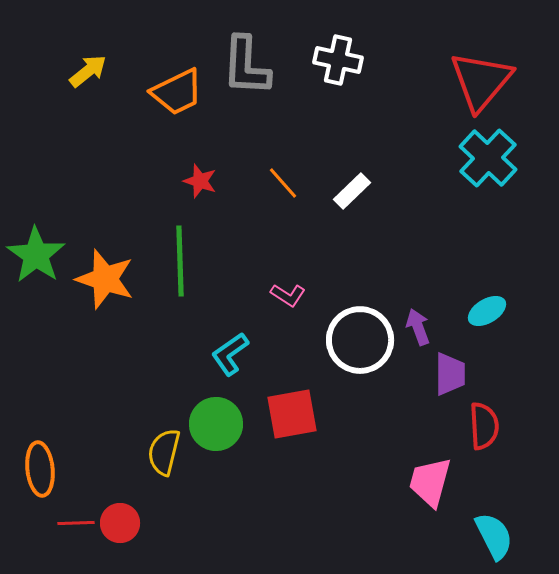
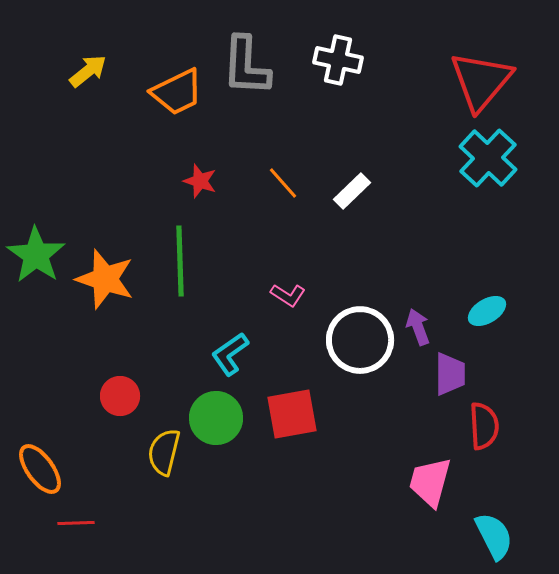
green circle: moved 6 px up
orange ellipse: rotated 30 degrees counterclockwise
red circle: moved 127 px up
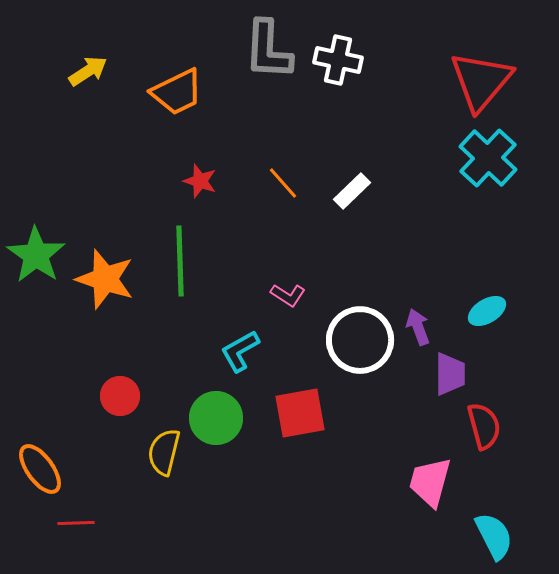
gray L-shape: moved 22 px right, 16 px up
yellow arrow: rotated 6 degrees clockwise
cyan L-shape: moved 10 px right, 3 px up; rotated 6 degrees clockwise
red square: moved 8 px right, 1 px up
red semicircle: rotated 12 degrees counterclockwise
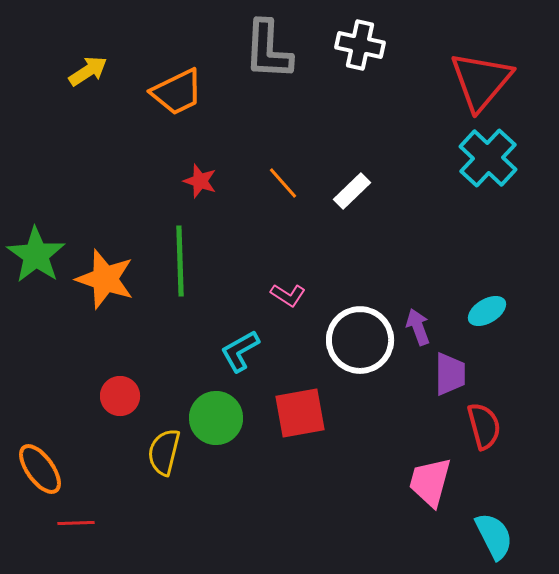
white cross: moved 22 px right, 15 px up
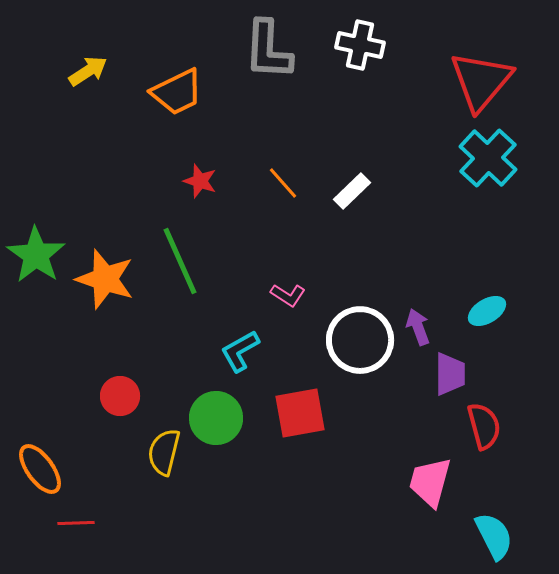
green line: rotated 22 degrees counterclockwise
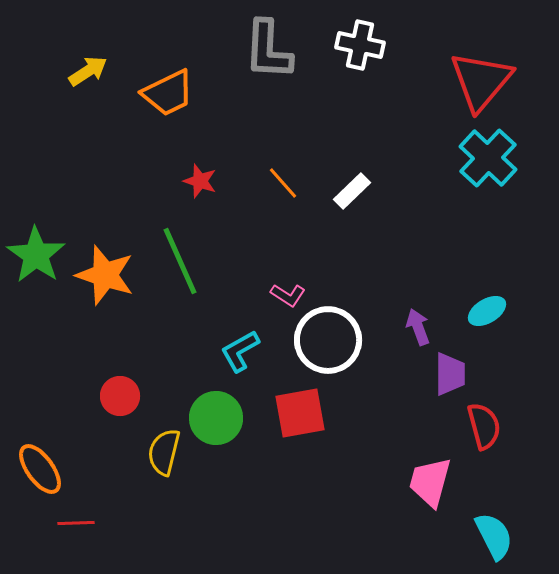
orange trapezoid: moved 9 px left, 1 px down
orange star: moved 4 px up
white circle: moved 32 px left
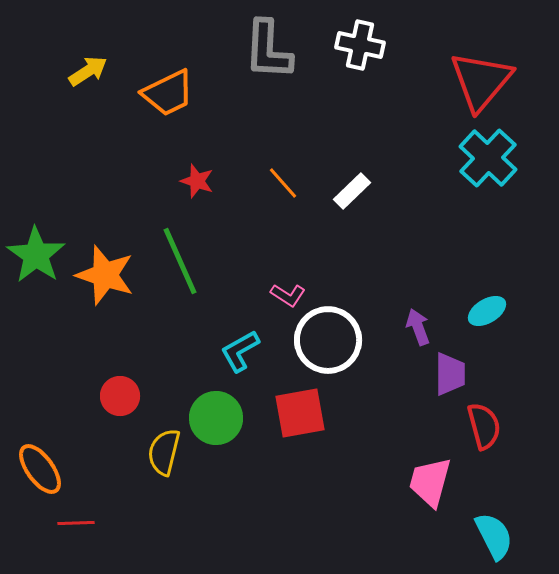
red star: moved 3 px left
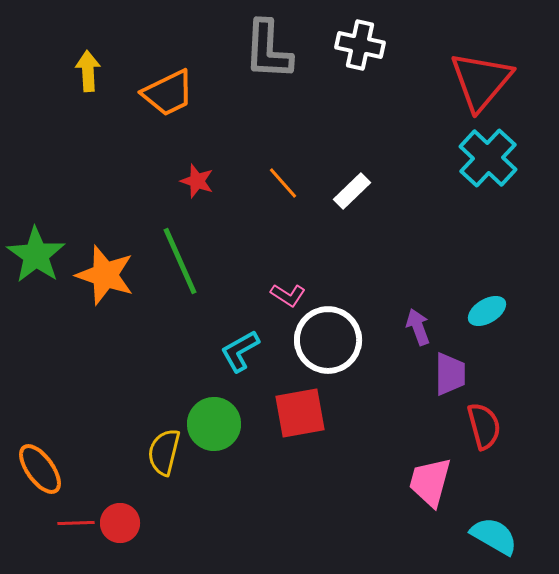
yellow arrow: rotated 60 degrees counterclockwise
red circle: moved 127 px down
green circle: moved 2 px left, 6 px down
cyan semicircle: rotated 33 degrees counterclockwise
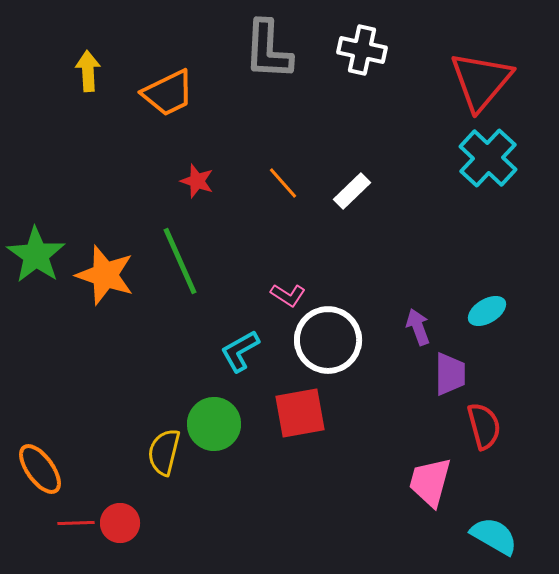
white cross: moved 2 px right, 5 px down
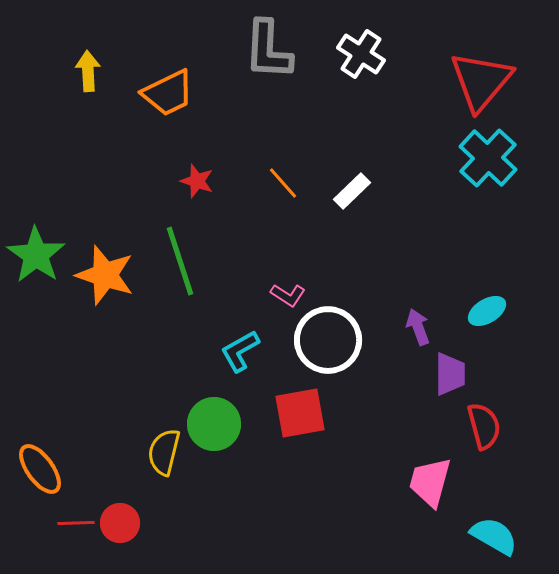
white cross: moved 1 px left, 4 px down; rotated 21 degrees clockwise
green line: rotated 6 degrees clockwise
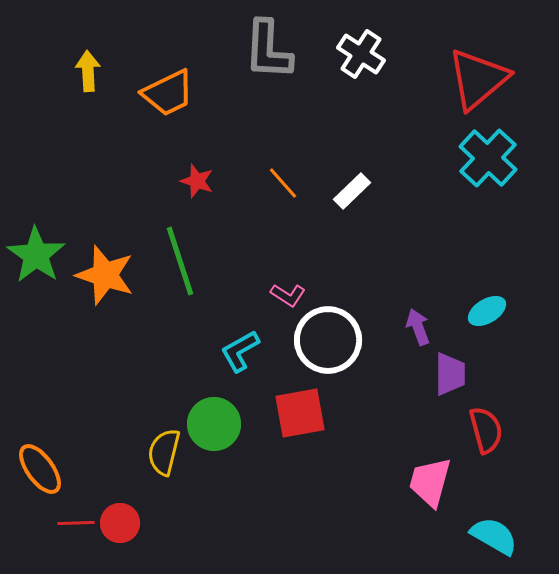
red triangle: moved 3 px left, 2 px up; rotated 10 degrees clockwise
red semicircle: moved 2 px right, 4 px down
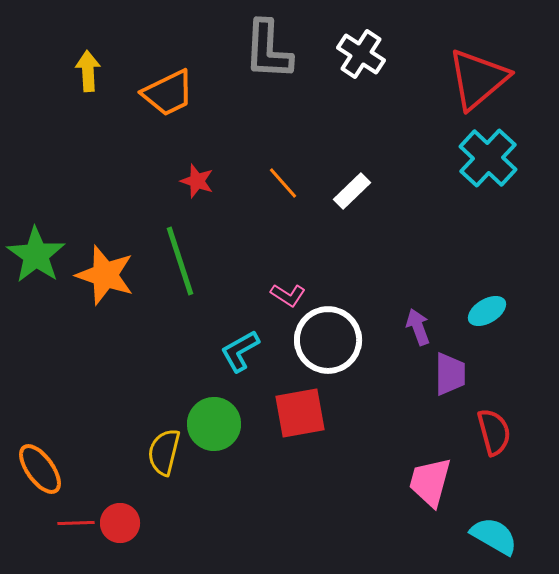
red semicircle: moved 8 px right, 2 px down
